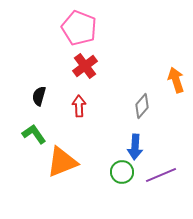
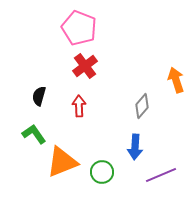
green circle: moved 20 px left
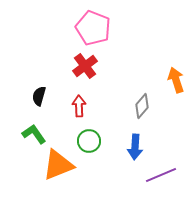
pink pentagon: moved 14 px right
orange triangle: moved 4 px left, 3 px down
green circle: moved 13 px left, 31 px up
